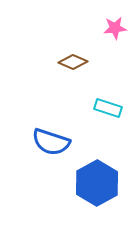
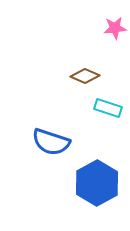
brown diamond: moved 12 px right, 14 px down
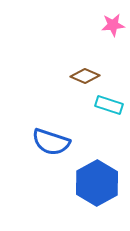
pink star: moved 2 px left, 3 px up
cyan rectangle: moved 1 px right, 3 px up
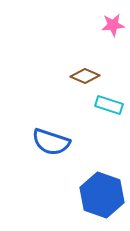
blue hexagon: moved 5 px right, 12 px down; rotated 12 degrees counterclockwise
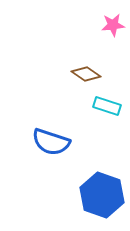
brown diamond: moved 1 px right, 2 px up; rotated 12 degrees clockwise
cyan rectangle: moved 2 px left, 1 px down
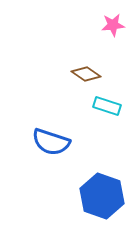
blue hexagon: moved 1 px down
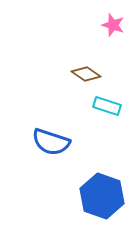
pink star: rotated 25 degrees clockwise
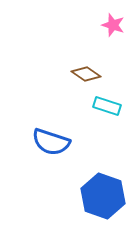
blue hexagon: moved 1 px right
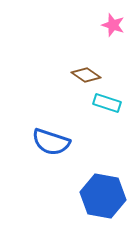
brown diamond: moved 1 px down
cyan rectangle: moved 3 px up
blue hexagon: rotated 9 degrees counterclockwise
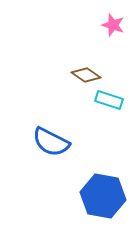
cyan rectangle: moved 2 px right, 3 px up
blue semicircle: rotated 9 degrees clockwise
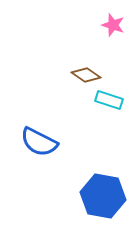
blue semicircle: moved 12 px left
